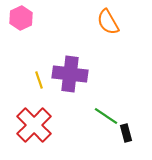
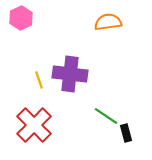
orange semicircle: rotated 112 degrees clockwise
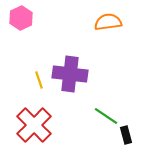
black rectangle: moved 2 px down
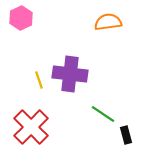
green line: moved 3 px left, 2 px up
red cross: moved 3 px left, 2 px down
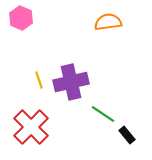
pink hexagon: rotated 10 degrees counterclockwise
purple cross: moved 1 px right, 8 px down; rotated 20 degrees counterclockwise
black rectangle: moved 1 px right; rotated 24 degrees counterclockwise
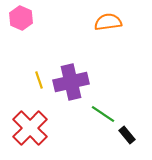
red cross: moved 1 px left, 1 px down
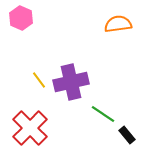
orange semicircle: moved 10 px right, 2 px down
yellow line: rotated 18 degrees counterclockwise
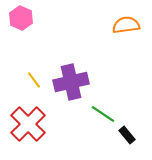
orange semicircle: moved 8 px right, 1 px down
yellow line: moved 5 px left
red cross: moved 2 px left, 4 px up
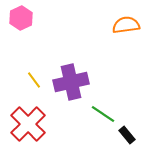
pink hexagon: rotated 10 degrees clockwise
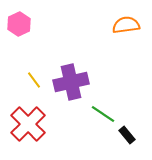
pink hexagon: moved 2 px left, 6 px down
